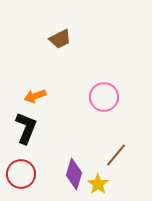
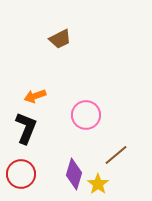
pink circle: moved 18 px left, 18 px down
brown line: rotated 10 degrees clockwise
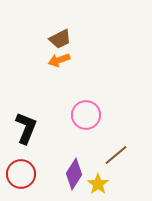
orange arrow: moved 24 px right, 36 px up
purple diamond: rotated 16 degrees clockwise
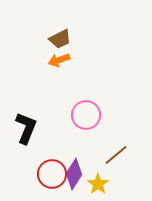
red circle: moved 31 px right
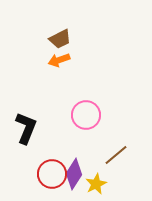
yellow star: moved 2 px left; rotated 10 degrees clockwise
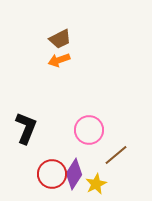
pink circle: moved 3 px right, 15 px down
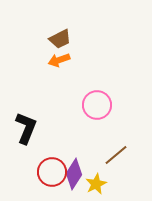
pink circle: moved 8 px right, 25 px up
red circle: moved 2 px up
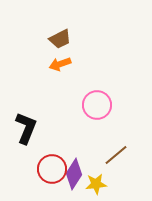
orange arrow: moved 1 px right, 4 px down
red circle: moved 3 px up
yellow star: rotated 20 degrees clockwise
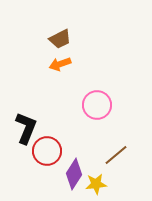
red circle: moved 5 px left, 18 px up
